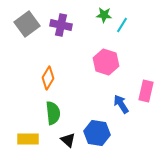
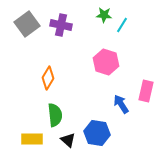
green semicircle: moved 2 px right, 2 px down
yellow rectangle: moved 4 px right
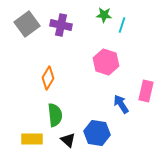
cyan line: rotated 14 degrees counterclockwise
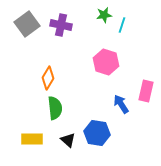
green star: rotated 14 degrees counterclockwise
green semicircle: moved 7 px up
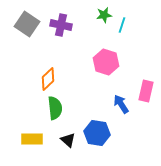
gray square: rotated 20 degrees counterclockwise
orange diamond: moved 1 px down; rotated 15 degrees clockwise
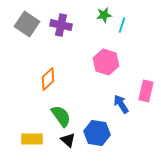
green semicircle: moved 6 px right, 8 px down; rotated 30 degrees counterclockwise
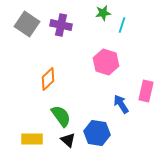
green star: moved 1 px left, 2 px up
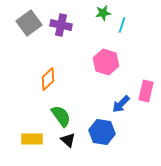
gray square: moved 2 px right, 1 px up; rotated 20 degrees clockwise
blue arrow: rotated 102 degrees counterclockwise
blue hexagon: moved 5 px right, 1 px up
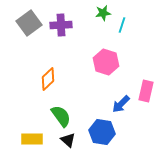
purple cross: rotated 15 degrees counterclockwise
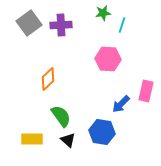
pink hexagon: moved 2 px right, 3 px up; rotated 15 degrees counterclockwise
